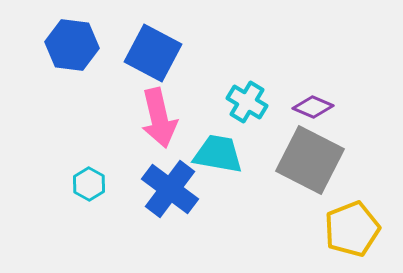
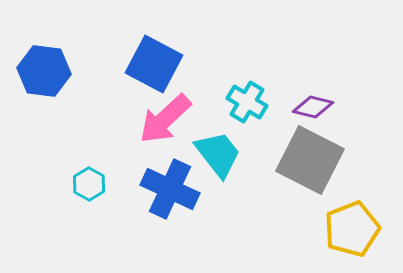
blue hexagon: moved 28 px left, 26 px down
blue square: moved 1 px right, 11 px down
purple diamond: rotated 9 degrees counterclockwise
pink arrow: moved 6 px right, 1 px down; rotated 60 degrees clockwise
cyan trapezoid: rotated 42 degrees clockwise
blue cross: rotated 12 degrees counterclockwise
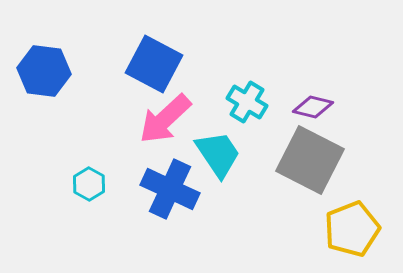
cyan trapezoid: rotated 4 degrees clockwise
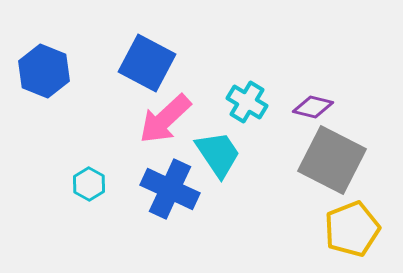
blue square: moved 7 px left, 1 px up
blue hexagon: rotated 15 degrees clockwise
gray square: moved 22 px right
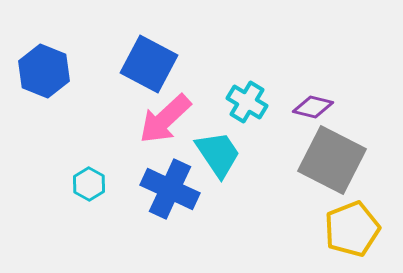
blue square: moved 2 px right, 1 px down
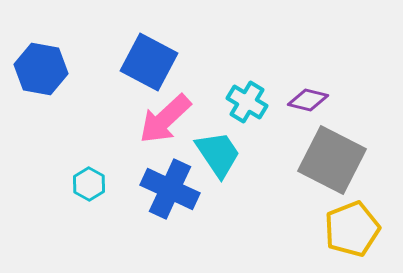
blue square: moved 2 px up
blue hexagon: moved 3 px left, 2 px up; rotated 12 degrees counterclockwise
purple diamond: moved 5 px left, 7 px up
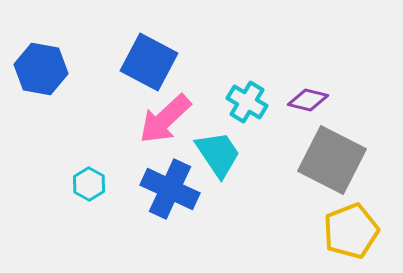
yellow pentagon: moved 1 px left, 2 px down
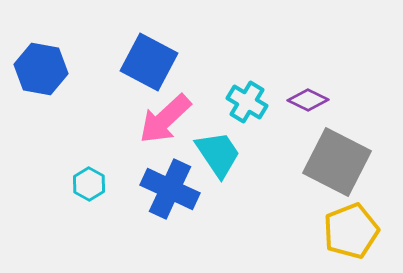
purple diamond: rotated 12 degrees clockwise
gray square: moved 5 px right, 2 px down
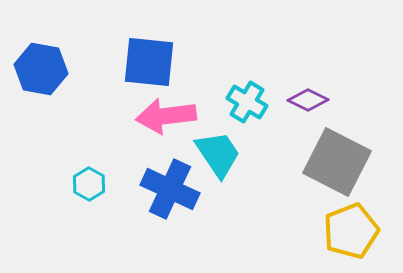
blue square: rotated 22 degrees counterclockwise
pink arrow: moved 1 px right, 3 px up; rotated 36 degrees clockwise
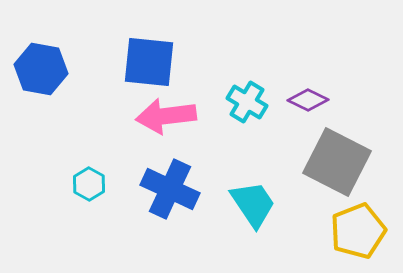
cyan trapezoid: moved 35 px right, 50 px down
yellow pentagon: moved 7 px right
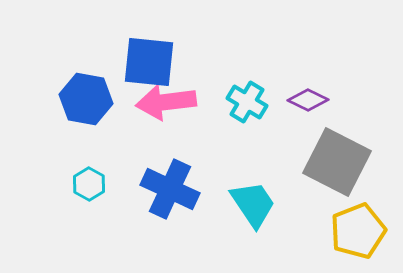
blue hexagon: moved 45 px right, 30 px down
pink arrow: moved 14 px up
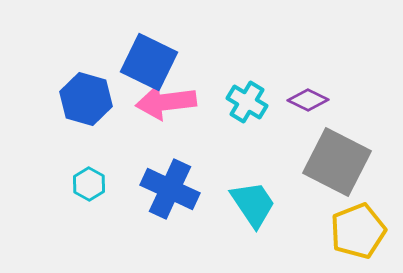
blue square: rotated 20 degrees clockwise
blue hexagon: rotated 6 degrees clockwise
